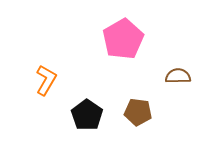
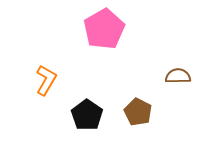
pink pentagon: moved 19 px left, 10 px up
brown pentagon: rotated 20 degrees clockwise
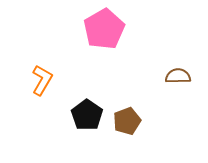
orange L-shape: moved 4 px left
brown pentagon: moved 11 px left, 9 px down; rotated 24 degrees clockwise
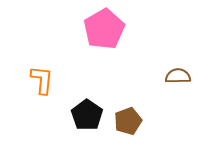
orange L-shape: rotated 24 degrees counterclockwise
brown pentagon: moved 1 px right
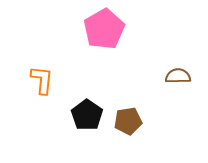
brown pentagon: rotated 12 degrees clockwise
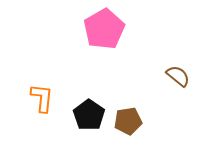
brown semicircle: rotated 40 degrees clockwise
orange L-shape: moved 18 px down
black pentagon: moved 2 px right
